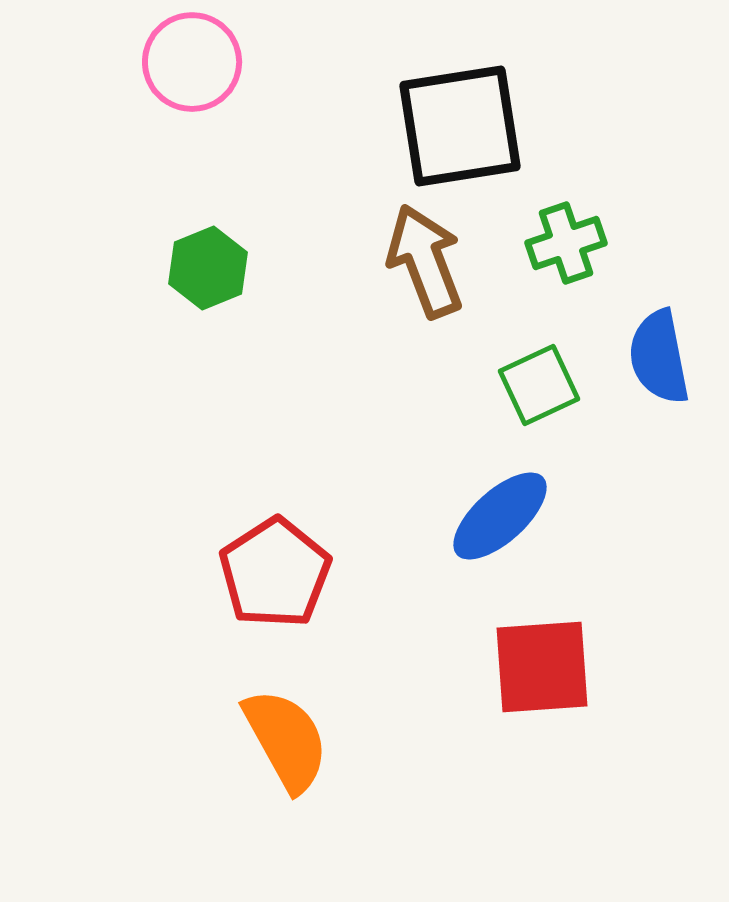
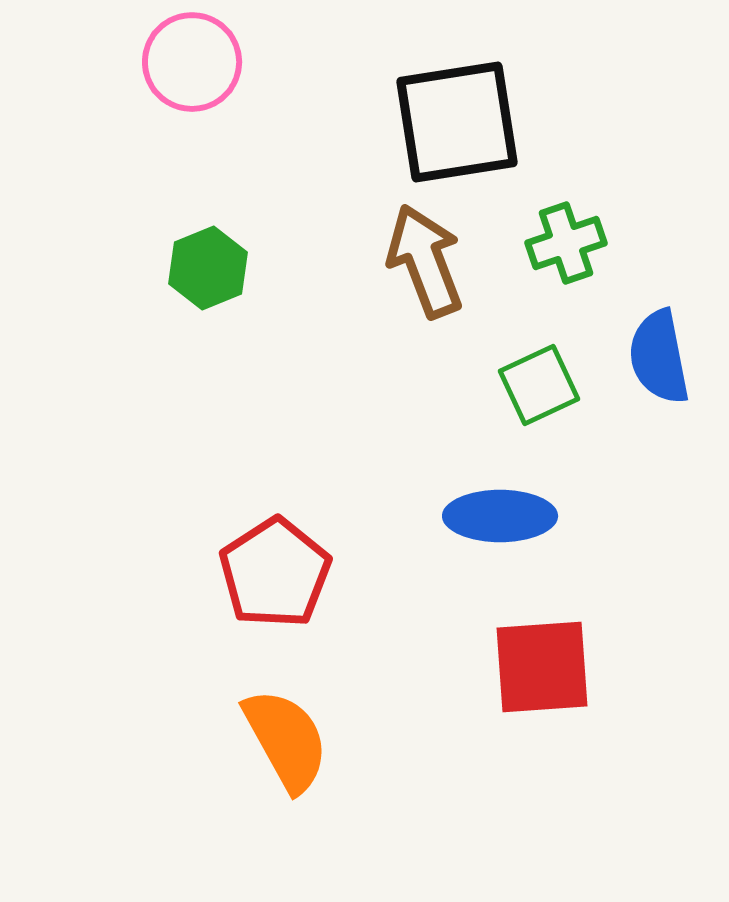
black square: moved 3 px left, 4 px up
blue ellipse: rotated 42 degrees clockwise
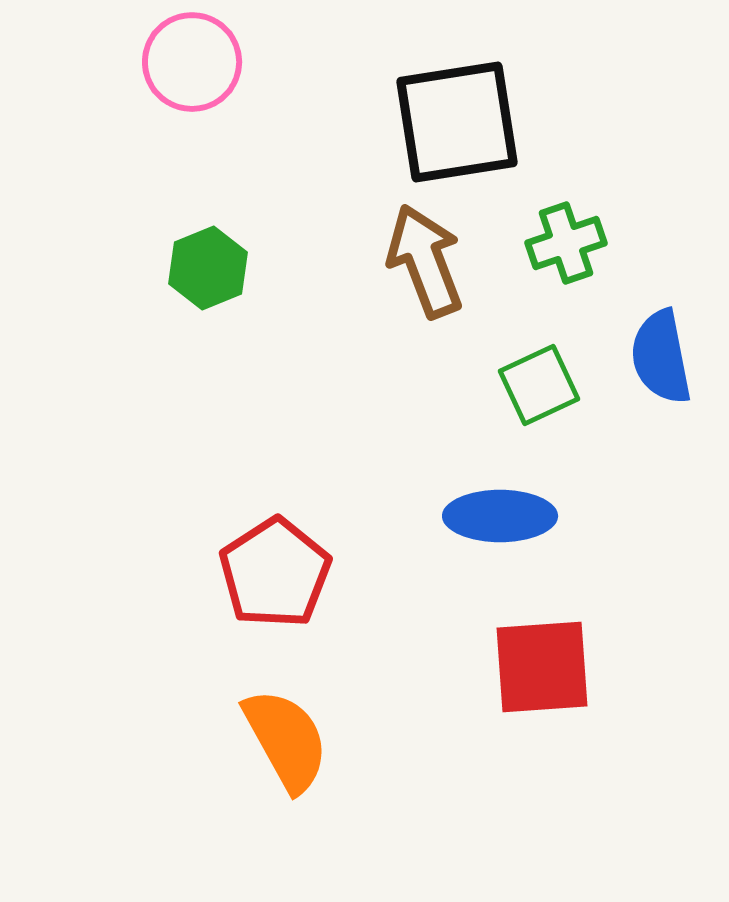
blue semicircle: moved 2 px right
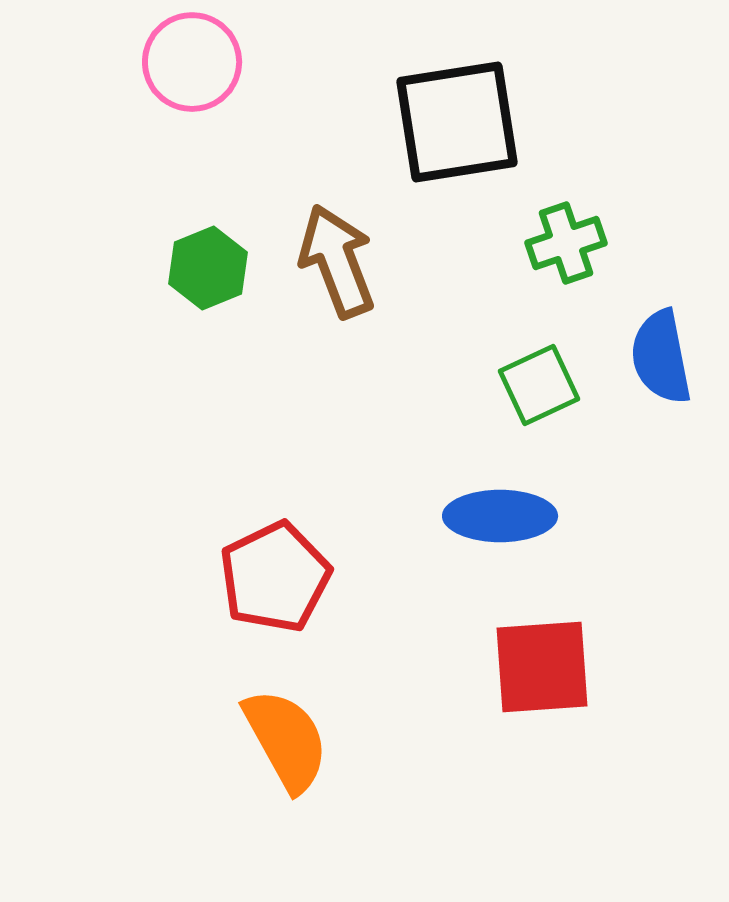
brown arrow: moved 88 px left
red pentagon: moved 4 px down; rotated 7 degrees clockwise
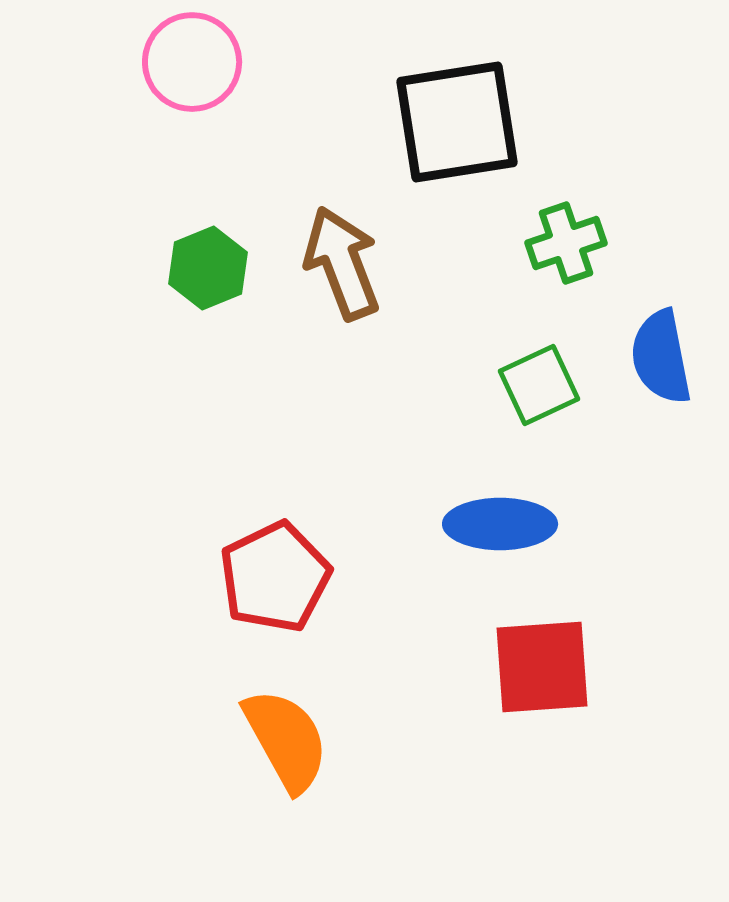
brown arrow: moved 5 px right, 2 px down
blue ellipse: moved 8 px down
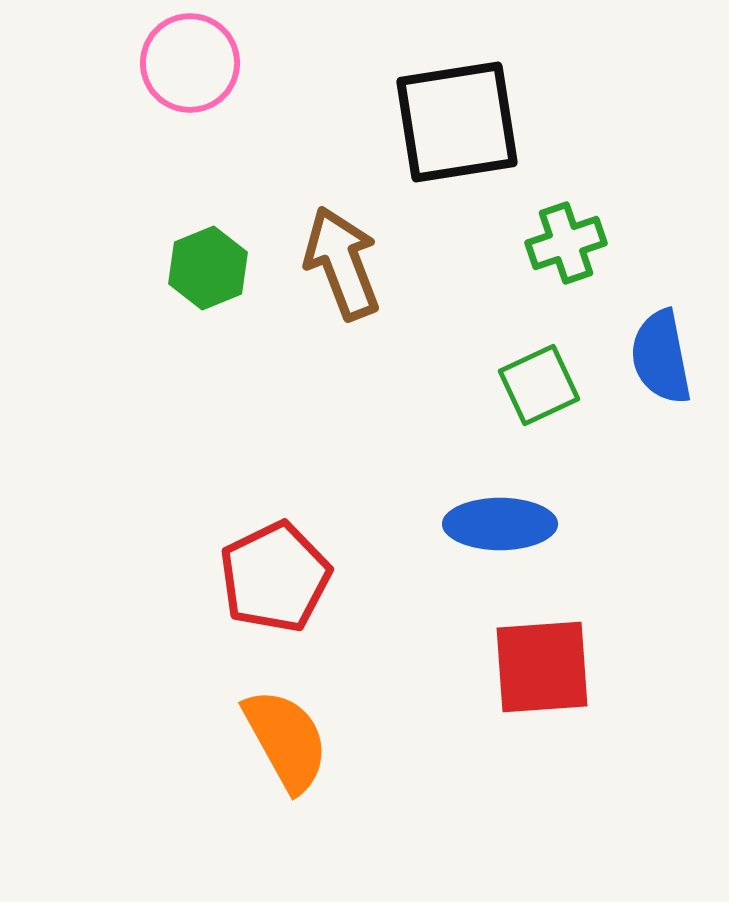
pink circle: moved 2 px left, 1 px down
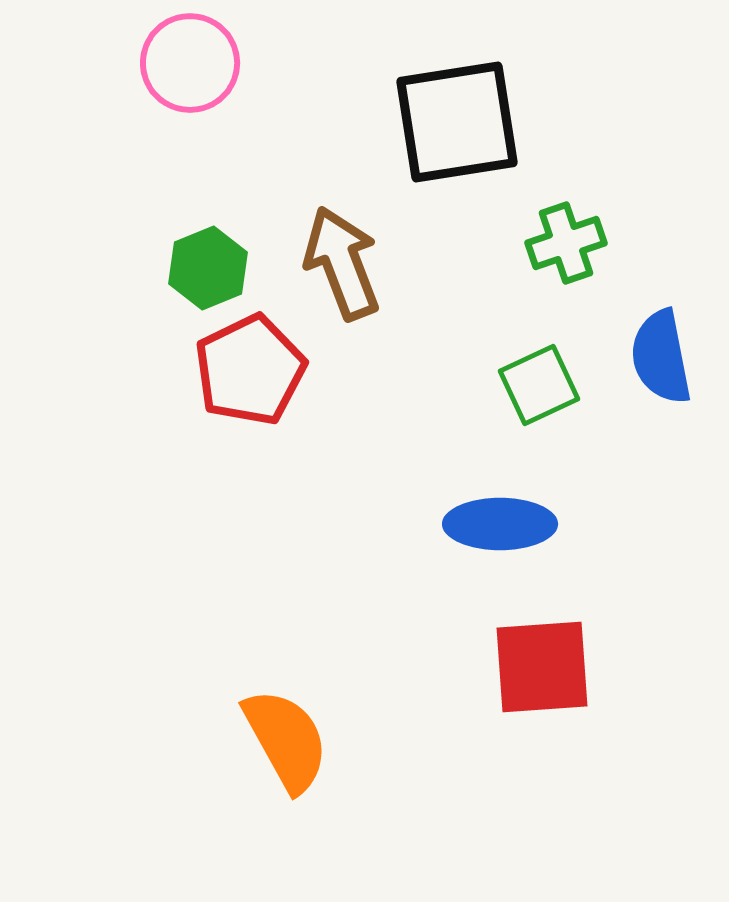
red pentagon: moved 25 px left, 207 px up
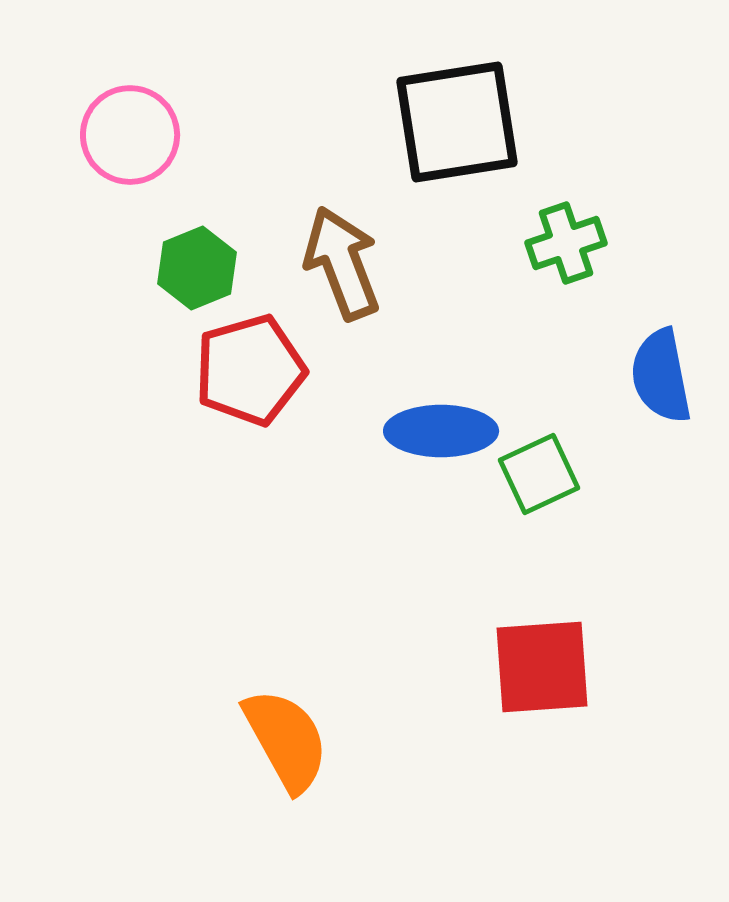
pink circle: moved 60 px left, 72 px down
green hexagon: moved 11 px left
blue semicircle: moved 19 px down
red pentagon: rotated 10 degrees clockwise
green square: moved 89 px down
blue ellipse: moved 59 px left, 93 px up
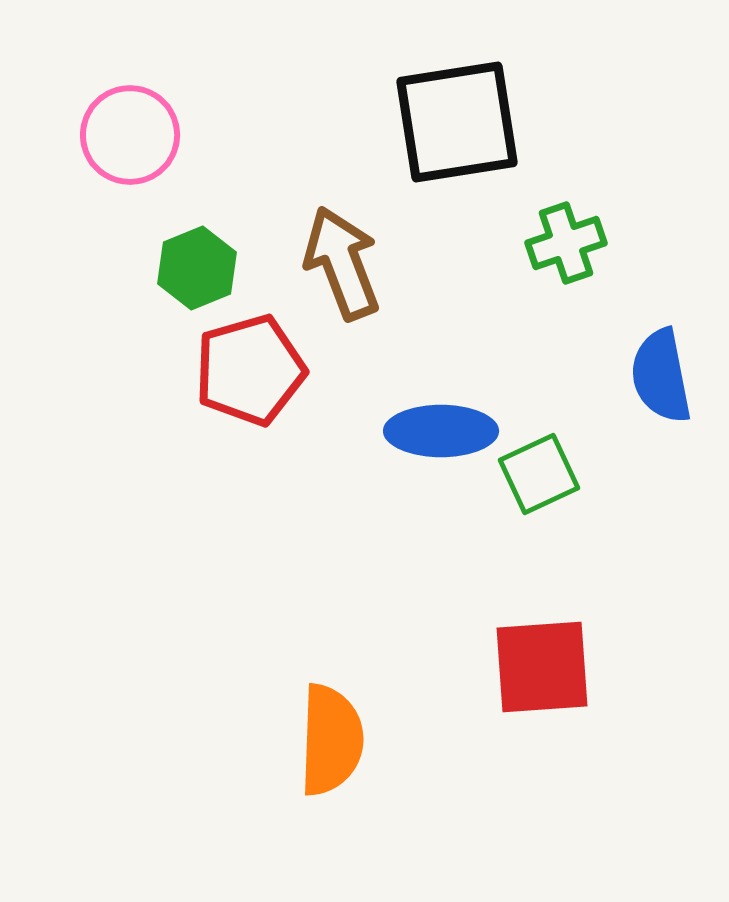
orange semicircle: moved 45 px right; rotated 31 degrees clockwise
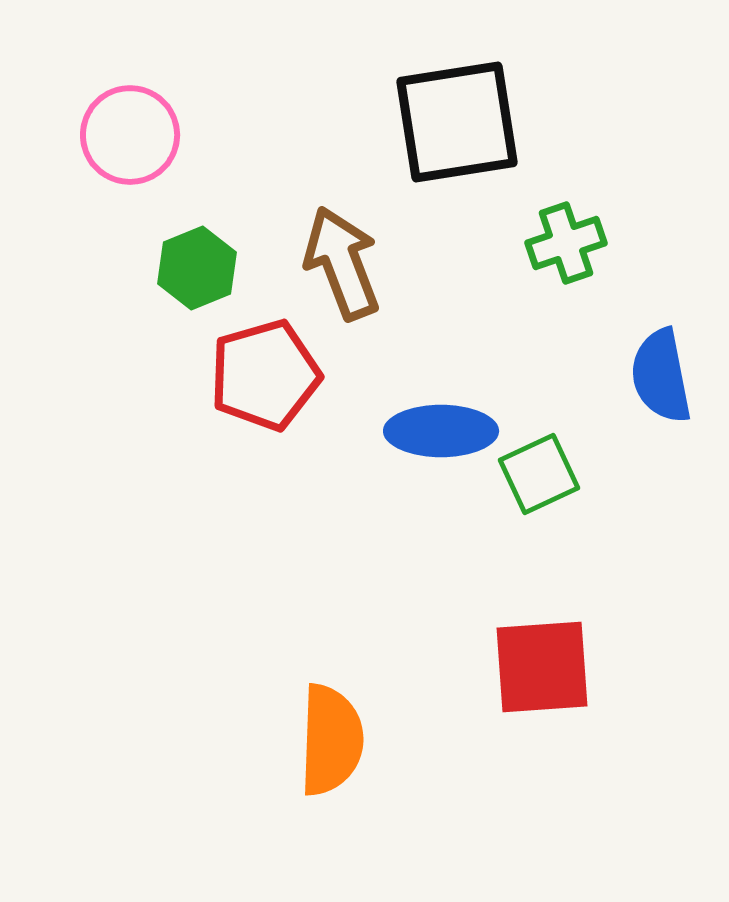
red pentagon: moved 15 px right, 5 px down
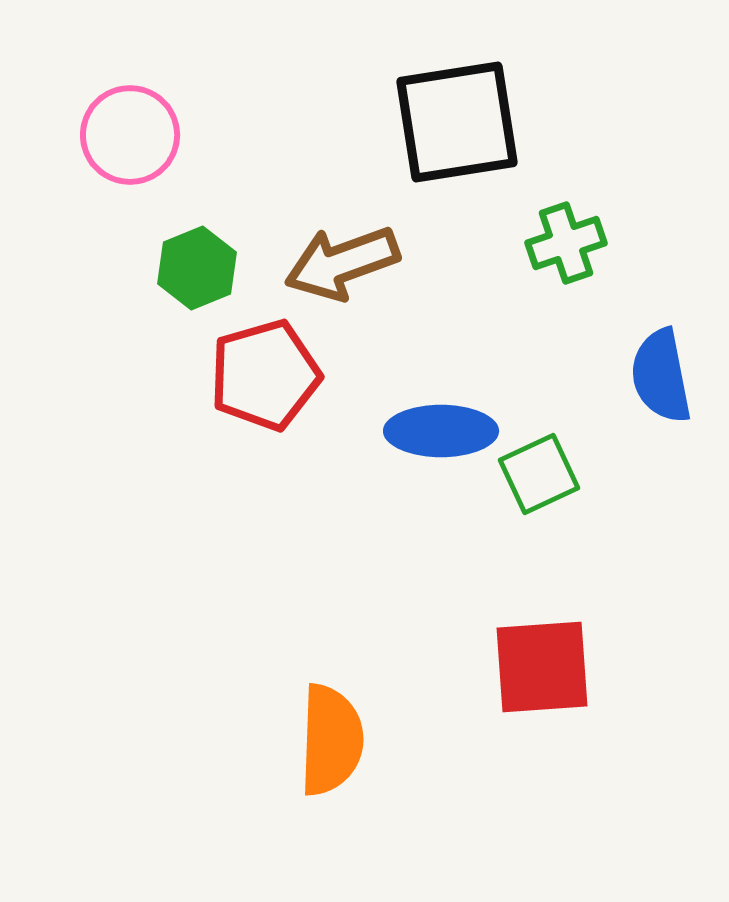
brown arrow: rotated 89 degrees counterclockwise
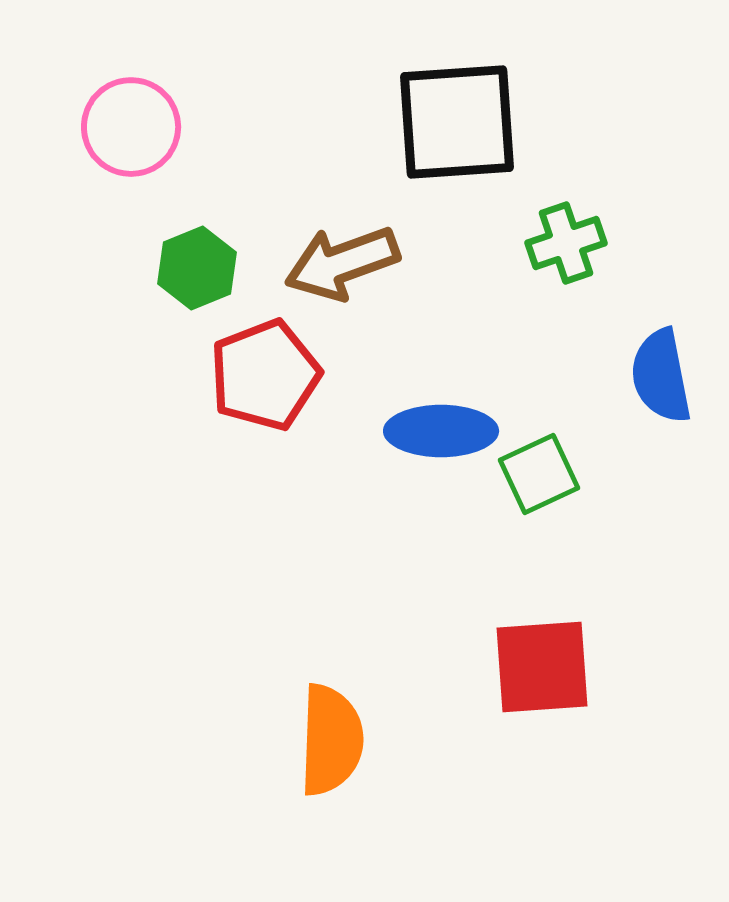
black square: rotated 5 degrees clockwise
pink circle: moved 1 px right, 8 px up
red pentagon: rotated 5 degrees counterclockwise
